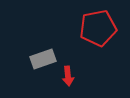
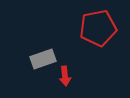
red arrow: moved 3 px left
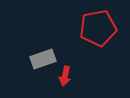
red arrow: rotated 18 degrees clockwise
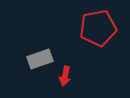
gray rectangle: moved 3 px left
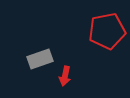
red pentagon: moved 9 px right, 3 px down
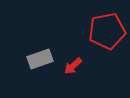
red arrow: moved 8 px right, 10 px up; rotated 36 degrees clockwise
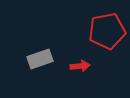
red arrow: moved 7 px right; rotated 144 degrees counterclockwise
